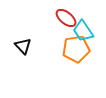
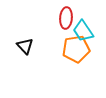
red ellipse: rotated 55 degrees clockwise
black triangle: moved 2 px right
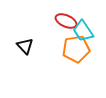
red ellipse: moved 3 px down; rotated 70 degrees counterclockwise
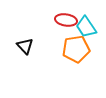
red ellipse: moved 1 px up; rotated 15 degrees counterclockwise
cyan trapezoid: moved 3 px right, 4 px up
